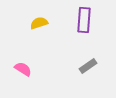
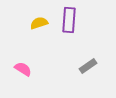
purple rectangle: moved 15 px left
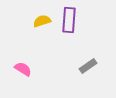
yellow semicircle: moved 3 px right, 2 px up
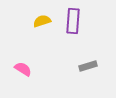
purple rectangle: moved 4 px right, 1 px down
gray rectangle: rotated 18 degrees clockwise
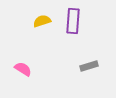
gray rectangle: moved 1 px right
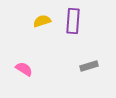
pink semicircle: moved 1 px right
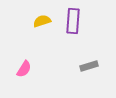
pink semicircle: rotated 90 degrees clockwise
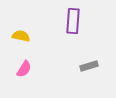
yellow semicircle: moved 21 px left, 15 px down; rotated 30 degrees clockwise
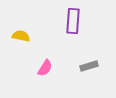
pink semicircle: moved 21 px right, 1 px up
